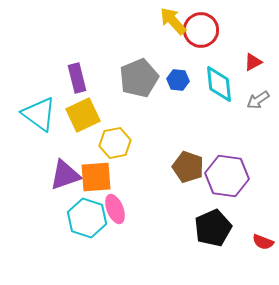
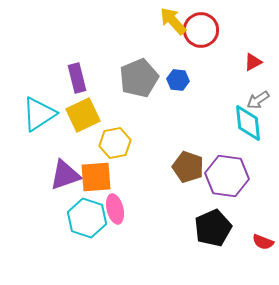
cyan diamond: moved 29 px right, 39 px down
cyan triangle: rotated 51 degrees clockwise
pink ellipse: rotated 8 degrees clockwise
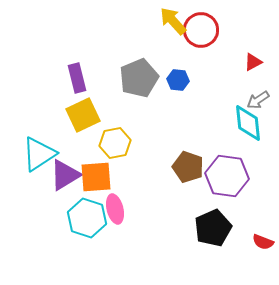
cyan triangle: moved 40 px down
purple triangle: rotated 12 degrees counterclockwise
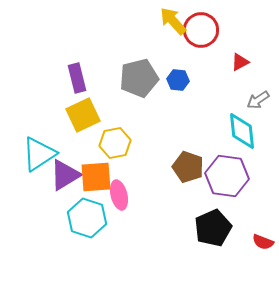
red triangle: moved 13 px left
gray pentagon: rotated 9 degrees clockwise
cyan diamond: moved 6 px left, 8 px down
pink ellipse: moved 4 px right, 14 px up
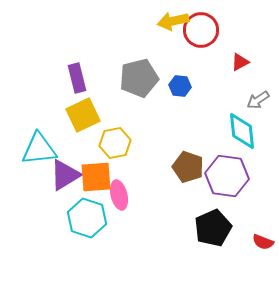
yellow arrow: rotated 60 degrees counterclockwise
blue hexagon: moved 2 px right, 6 px down
cyan triangle: moved 5 px up; rotated 27 degrees clockwise
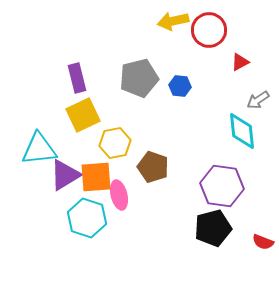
red circle: moved 8 px right
brown pentagon: moved 35 px left
purple hexagon: moved 5 px left, 10 px down
black pentagon: rotated 9 degrees clockwise
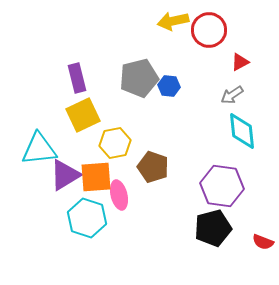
blue hexagon: moved 11 px left
gray arrow: moved 26 px left, 5 px up
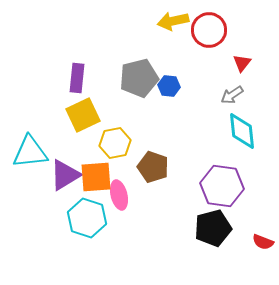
red triangle: moved 2 px right, 1 px down; rotated 24 degrees counterclockwise
purple rectangle: rotated 20 degrees clockwise
cyan triangle: moved 9 px left, 3 px down
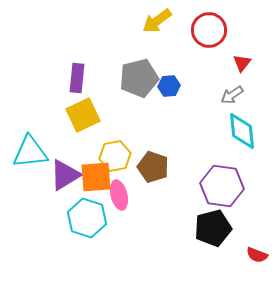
yellow arrow: moved 16 px left; rotated 24 degrees counterclockwise
blue hexagon: rotated 10 degrees counterclockwise
yellow hexagon: moved 13 px down
red semicircle: moved 6 px left, 13 px down
